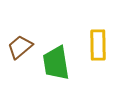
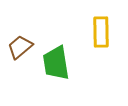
yellow rectangle: moved 3 px right, 13 px up
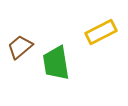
yellow rectangle: rotated 64 degrees clockwise
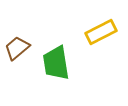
brown trapezoid: moved 3 px left, 1 px down
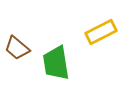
brown trapezoid: rotated 100 degrees counterclockwise
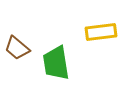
yellow rectangle: rotated 20 degrees clockwise
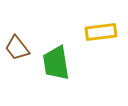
brown trapezoid: rotated 12 degrees clockwise
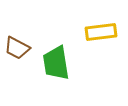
brown trapezoid: rotated 24 degrees counterclockwise
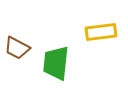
green trapezoid: rotated 15 degrees clockwise
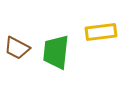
green trapezoid: moved 11 px up
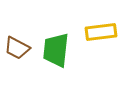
green trapezoid: moved 2 px up
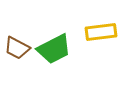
green trapezoid: moved 2 px left, 1 px up; rotated 123 degrees counterclockwise
